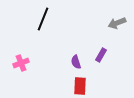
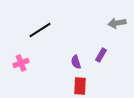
black line: moved 3 px left, 11 px down; rotated 35 degrees clockwise
gray arrow: rotated 12 degrees clockwise
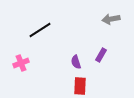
gray arrow: moved 6 px left, 4 px up
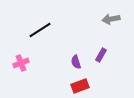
red rectangle: rotated 66 degrees clockwise
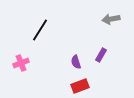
black line: rotated 25 degrees counterclockwise
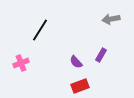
purple semicircle: rotated 24 degrees counterclockwise
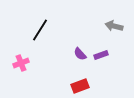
gray arrow: moved 3 px right, 7 px down; rotated 24 degrees clockwise
purple rectangle: rotated 40 degrees clockwise
purple semicircle: moved 4 px right, 8 px up
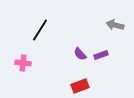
gray arrow: moved 1 px right, 1 px up
pink cross: moved 2 px right; rotated 28 degrees clockwise
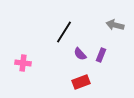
black line: moved 24 px right, 2 px down
purple rectangle: rotated 48 degrees counterclockwise
red rectangle: moved 1 px right, 4 px up
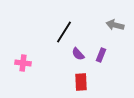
purple semicircle: moved 2 px left
red rectangle: rotated 72 degrees counterclockwise
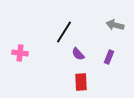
purple rectangle: moved 8 px right, 2 px down
pink cross: moved 3 px left, 10 px up
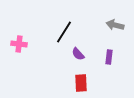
pink cross: moved 1 px left, 9 px up
purple rectangle: rotated 16 degrees counterclockwise
red rectangle: moved 1 px down
